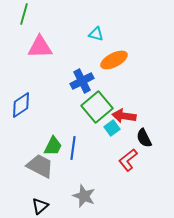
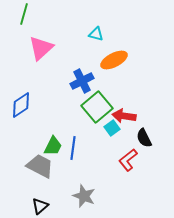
pink triangle: moved 1 px right, 1 px down; rotated 40 degrees counterclockwise
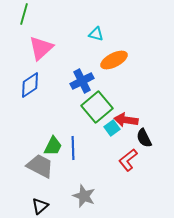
blue diamond: moved 9 px right, 20 px up
red arrow: moved 2 px right, 4 px down
blue line: rotated 10 degrees counterclockwise
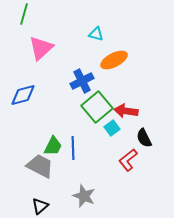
blue diamond: moved 7 px left, 10 px down; rotated 20 degrees clockwise
red arrow: moved 9 px up
